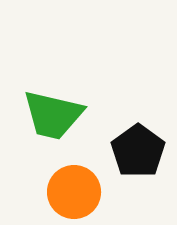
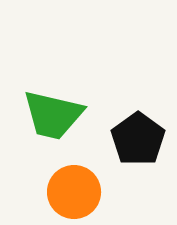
black pentagon: moved 12 px up
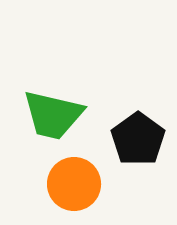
orange circle: moved 8 px up
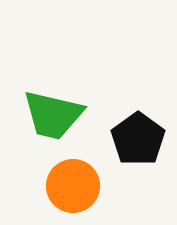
orange circle: moved 1 px left, 2 px down
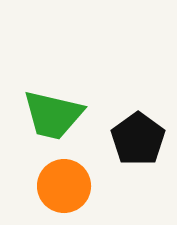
orange circle: moved 9 px left
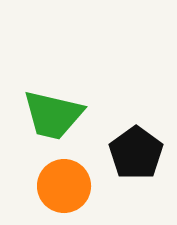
black pentagon: moved 2 px left, 14 px down
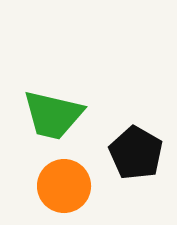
black pentagon: rotated 6 degrees counterclockwise
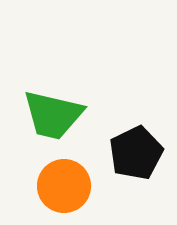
black pentagon: rotated 16 degrees clockwise
